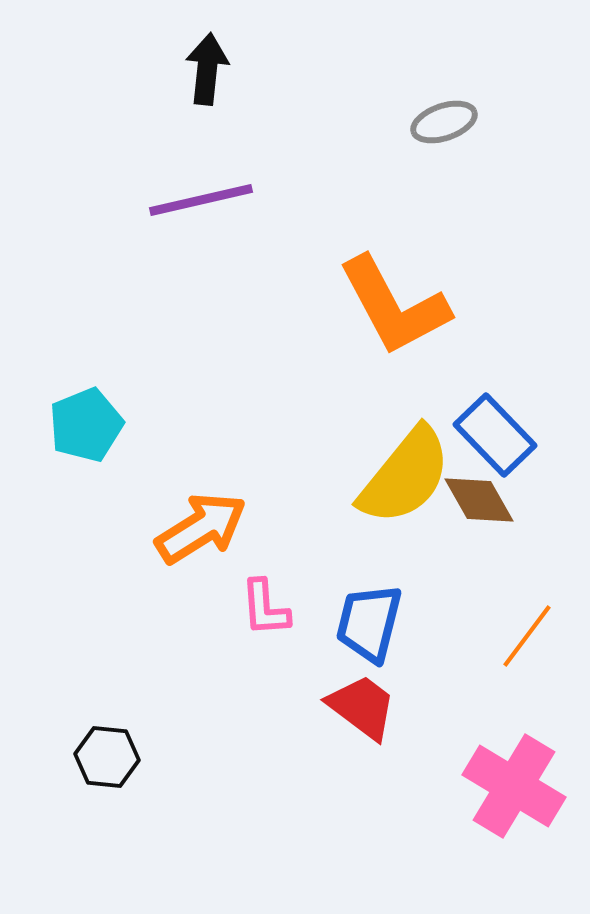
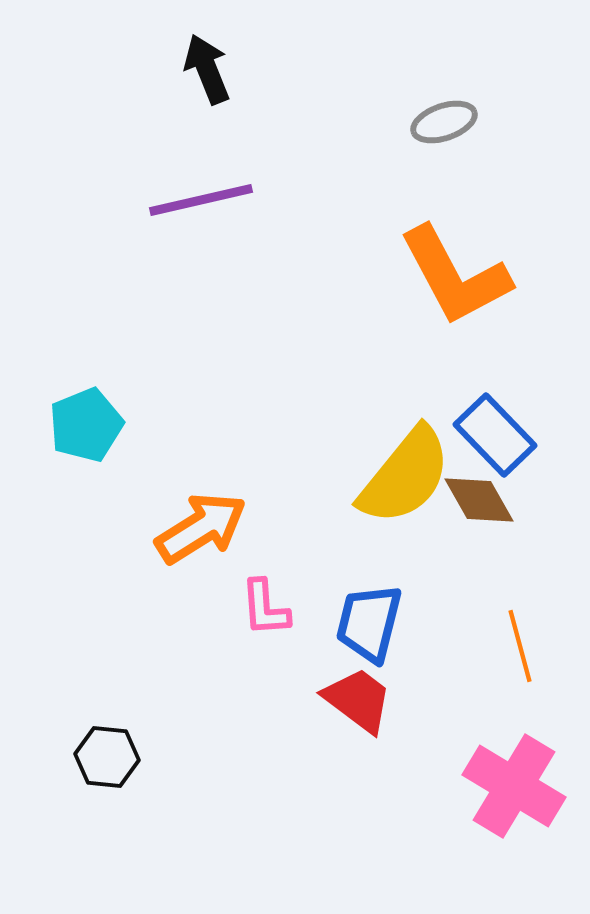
black arrow: rotated 28 degrees counterclockwise
orange L-shape: moved 61 px right, 30 px up
orange line: moved 7 px left, 10 px down; rotated 52 degrees counterclockwise
red trapezoid: moved 4 px left, 7 px up
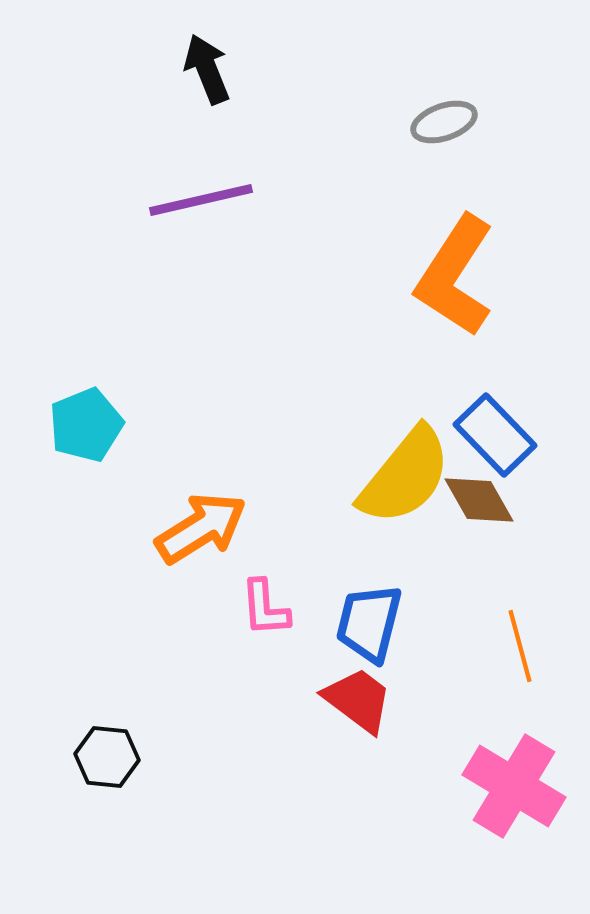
orange L-shape: rotated 61 degrees clockwise
